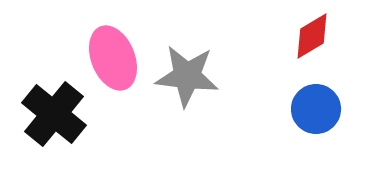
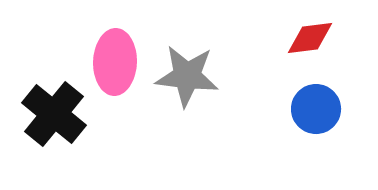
red diamond: moved 2 px left, 2 px down; rotated 24 degrees clockwise
pink ellipse: moved 2 px right, 4 px down; rotated 24 degrees clockwise
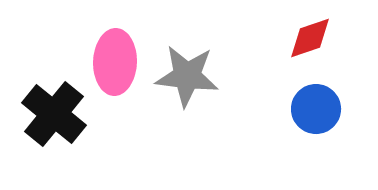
red diamond: rotated 12 degrees counterclockwise
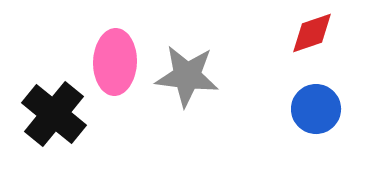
red diamond: moved 2 px right, 5 px up
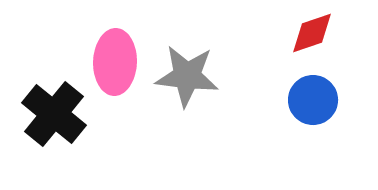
blue circle: moved 3 px left, 9 px up
